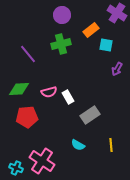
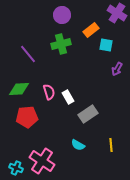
pink semicircle: rotated 91 degrees counterclockwise
gray rectangle: moved 2 px left, 1 px up
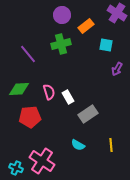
orange rectangle: moved 5 px left, 4 px up
red pentagon: moved 3 px right
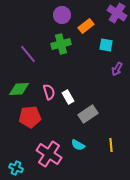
pink cross: moved 7 px right, 7 px up
